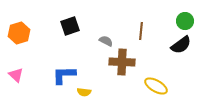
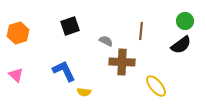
orange hexagon: moved 1 px left
blue L-shape: moved 4 px up; rotated 65 degrees clockwise
yellow ellipse: rotated 20 degrees clockwise
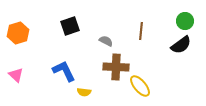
brown cross: moved 6 px left, 5 px down
yellow ellipse: moved 16 px left
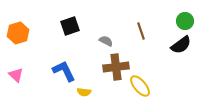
brown line: rotated 24 degrees counterclockwise
brown cross: rotated 10 degrees counterclockwise
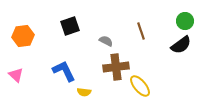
orange hexagon: moved 5 px right, 3 px down; rotated 10 degrees clockwise
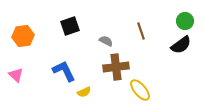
yellow ellipse: moved 4 px down
yellow semicircle: rotated 32 degrees counterclockwise
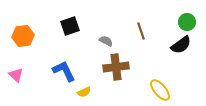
green circle: moved 2 px right, 1 px down
yellow ellipse: moved 20 px right
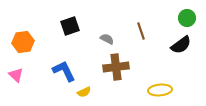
green circle: moved 4 px up
orange hexagon: moved 6 px down
gray semicircle: moved 1 px right, 2 px up
yellow ellipse: rotated 55 degrees counterclockwise
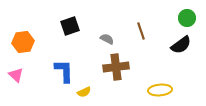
blue L-shape: rotated 25 degrees clockwise
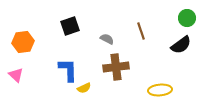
blue L-shape: moved 4 px right, 1 px up
yellow semicircle: moved 4 px up
